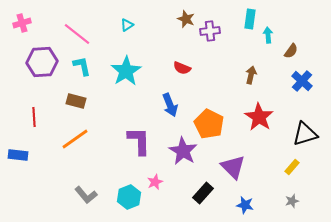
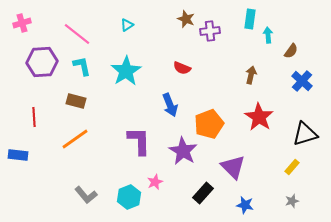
orange pentagon: rotated 24 degrees clockwise
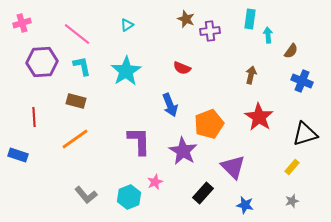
blue cross: rotated 20 degrees counterclockwise
blue rectangle: rotated 12 degrees clockwise
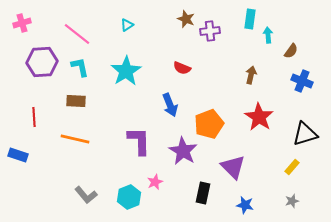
cyan L-shape: moved 2 px left, 1 px down
brown rectangle: rotated 12 degrees counterclockwise
orange line: rotated 48 degrees clockwise
black rectangle: rotated 30 degrees counterclockwise
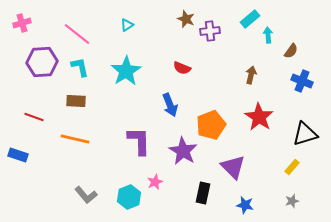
cyan rectangle: rotated 42 degrees clockwise
red line: rotated 66 degrees counterclockwise
orange pentagon: moved 2 px right, 1 px down
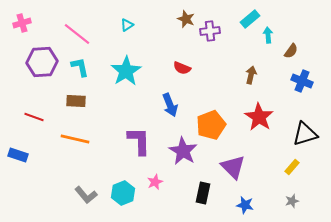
cyan hexagon: moved 6 px left, 4 px up
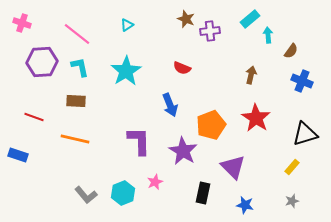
pink cross: rotated 36 degrees clockwise
red star: moved 3 px left, 1 px down
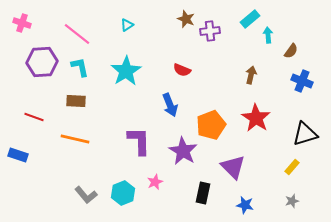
red semicircle: moved 2 px down
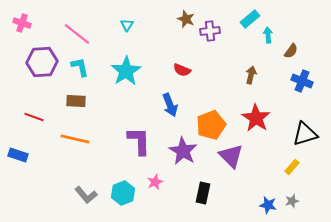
cyan triangle: rotated 24 degrees counterclockwise
purple triangle: moved 2 px left, 11 px up
blue star: moved 23 px right
